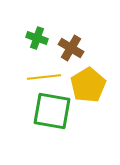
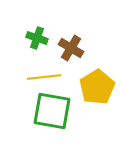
yellow pentagon: moved 9 px right, 2 px down
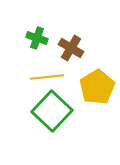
yellow line: moved 3 px right
green square: rotated 33 degrees clockwise
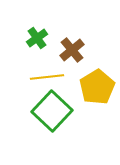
green cross: rotated 35 degrees clockwise
brown cross: moved 1 px right, 2 px down; rotated 20 degrees clockwise
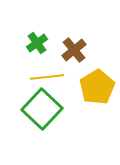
green cross: moved 5 px down
brown cross: moved 2 px right
green square: moved 10 px left, 2 px up
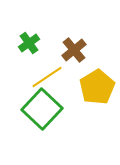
green cross: moved 8 px left
yellow line: rotated 28 degrees counterclockwise
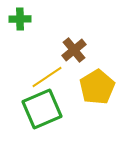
green cross: moved 9 px left, 24 px up; rotated 35 degrees clockwise
green square: rotated 24 degrees clockwise
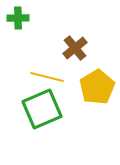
green cross: moved 2 px left, 1 px up
brown cross: moved 1 px right, 2 px up
yellow line: rotated 48 degrees clockwise
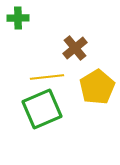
yellow line: rotated 20 degrees counterclockwise
